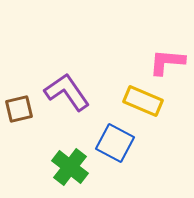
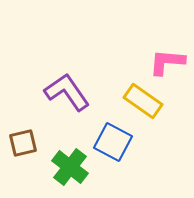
yellow rectangle: rotated 12 degrees clockwise
brown square: moved 4 px right, 34 px down
blue square: moved 2 px left, 1 px up
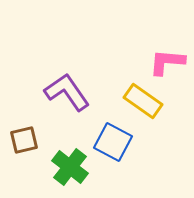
brown square: moved 1 px right, 3 px up
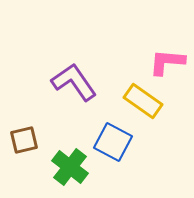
purple L-shape: moved 7 px right, 10 px up
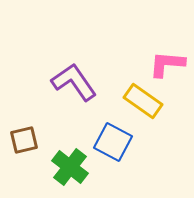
pink L-shape: moved 2 px down
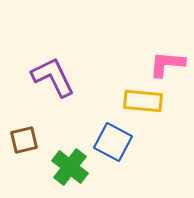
purple L-shape: moved 21 px left, 5 px up; rotated 9 degrees clockwise
yellow rectangle: rotated 30 degrees counterclockwise
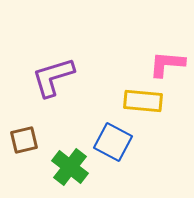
purple L-shape: rotated 81 degrees counterclockwise
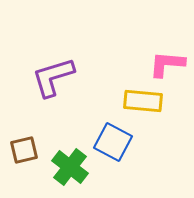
brown square: moved 10 px down
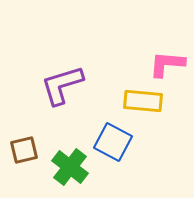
purple L-shape: moved 9 px right, 8 px down
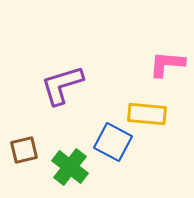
yellow rectangle: moved 4 px right, 13 px down
